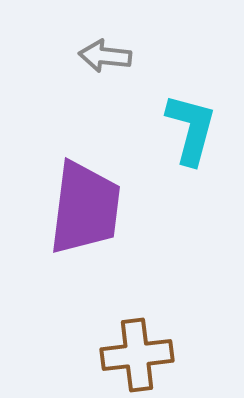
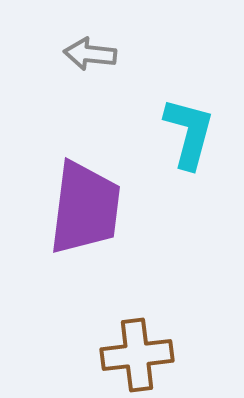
gray arrow: moved 15 px left, 2 px up
cyan L-shape: moved 2 px left, 4 px down
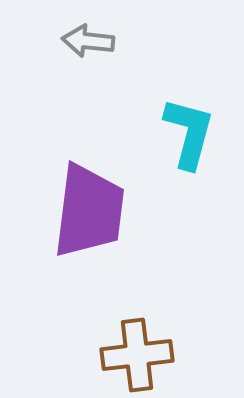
gray arrow: moved 2 px left, 13 px up
purple trapezoid: moved 4 px right, 3 px down
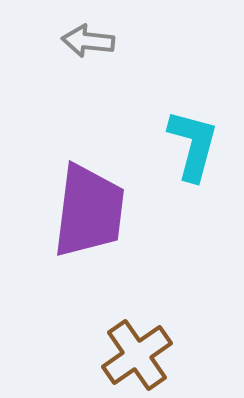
cyan L-shape: moved 4 px right, 12 px down
brown cross: rotated 28 degrees counterclockwise
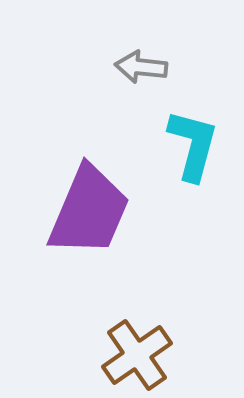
gray arrow: moved 53 px right, 26 px down
purple trapezoid: rotated 16 degrees clockwise
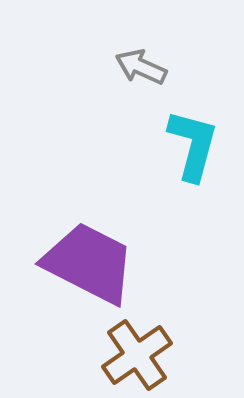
gray arrow: rotated 18 degrees clockwise
purple trapezoid: moved 52 px down; rotated 86 degrees counterclockwise
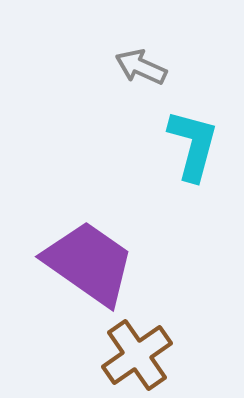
purple trapezoid: rotated 8 degrees clockwise
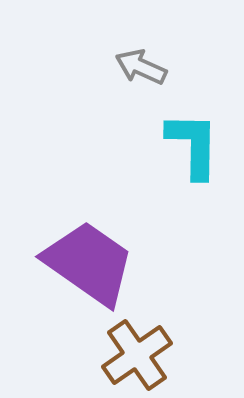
cyan L-shape: rotated 14 degrees counterclockwise
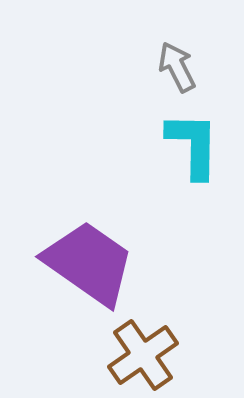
gray arrow: moved 36 px right; rotated 39 degrees clockwise
brown cross: moved 6 px right
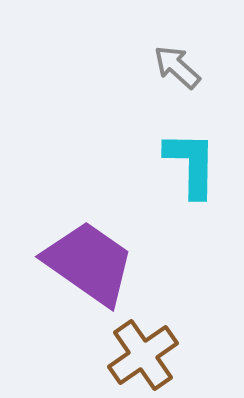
gray arrow: rotated 21 degrees counterclockwise
cyan L-shape: moved 2 px left, 19 px down
